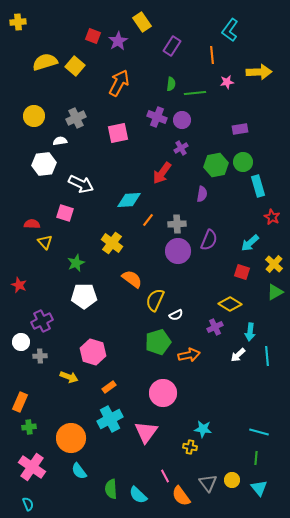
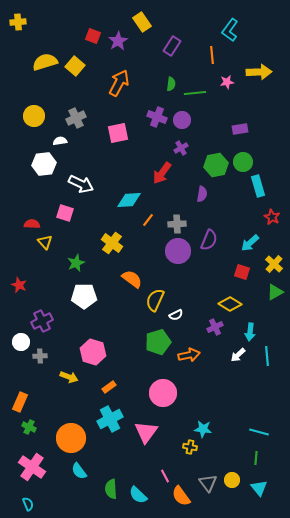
green cross at (29, 427): rotated 32 degrees clockwise
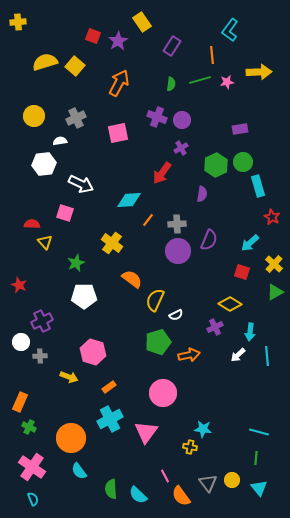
green line at (195, 93): moved 5 px right, 13 px up; rotated 10 degrees counterclockwise
green hexagon at (216, 165): rotated 15 degrees counterclockwise
cyan semicircle at (28, 504): moved 5 px right, 5 px up
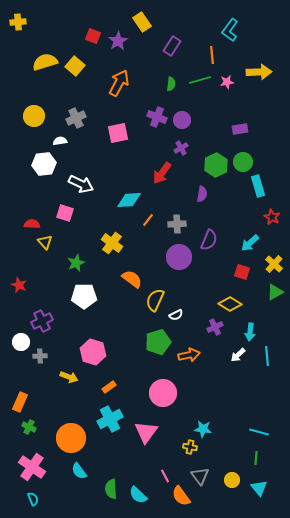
purple circle at (178, 251): moved 1 px right, 6 px down
gray triangle at (208, 483): moved 8 px left, 7 px up
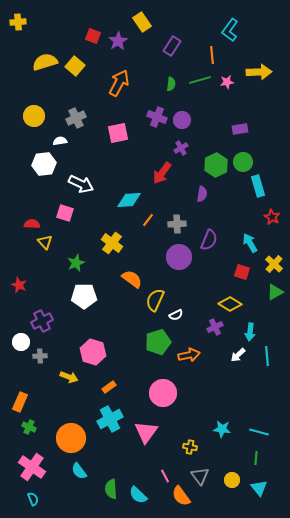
cyan arrow at (250, 243): rotated 102 degrees clockwise
cyan star at (203, 429): moved 19 px right
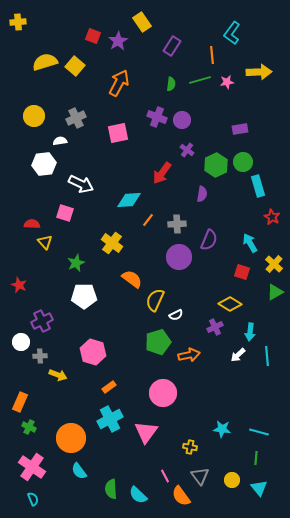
cyan L-shape at (230, 30): moved 2 px right, 3 px down
purple cross at (181, 148): moved 6 px right, 2 px down; rotated 24 degrees counterclockwise
yellow arrow at (69, 377): moved 11 px left, 2 px up
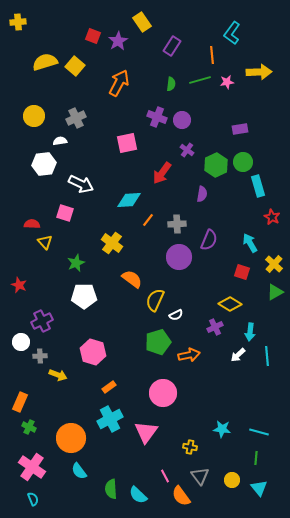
pink square at (118, 133): moved 9 px right, 10 px down
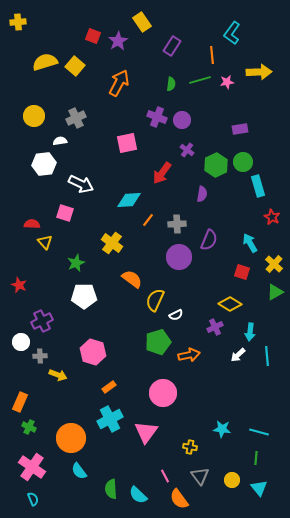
orange semicircle at (181, 496): moved 2 px left, 3 px down
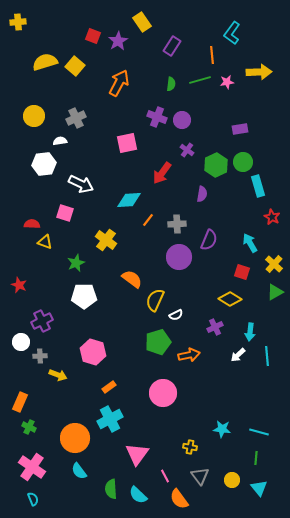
yellow triangle at (45, 242): rotated 28 degrees counterclockwise
yellow cross at (112, 243): moved 6 px left, 3 px up
yellow diamond at (230, 304): moved 5 px up
pink triangle at (146, 432): moved 9 px left, 22 px down
orange circle at (71, 438): moved 4 px right
